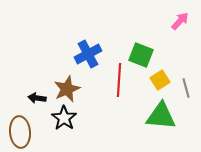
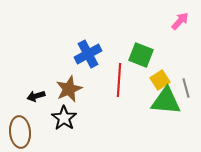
brown star: moved 2 px right
black arrow: moved 1 px left, 2 px up; rotated 24 degrees counterclockwise
green triangle: moved 5 px right, 15 px up
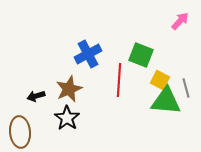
yellow square: rotated 30 degrees counterclockwise
black star: moved 3 px right
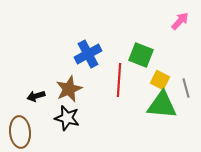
green triangle: moved 4 px left, 4 px down
black star: rotated 20 degrees counterclockwise
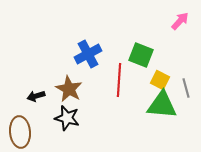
brown star: rotated 20 degrees counterclockwise
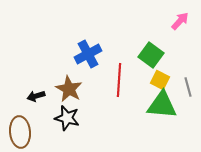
green square: moved 10 px right; rotated 15 degrees clockwise
gray line: moved 2 px right, 1 px up
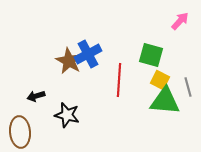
green square: rotated 20 degrees counterclockwise
brown star: moved 28 px up
green triangle: moved 3 px right, 4 px up
black star: moved 3 px up
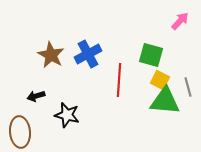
brown star: moved 18 px left, 6 px up
